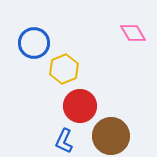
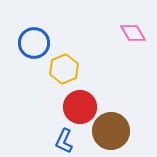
red circle: moved 1 px down
brown circle: moved 5 px up
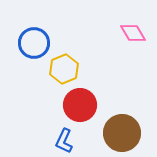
red circle: moved 2 px up
brown circle: moved 11 px right, 2 px down
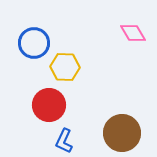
yellow hexagon: moved 1 px right, 2 px up; rotated 24 degrees clockwise
red circle: moved 31 px left
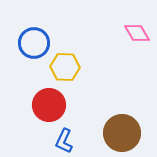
pink diamond: moved 4 px right
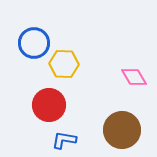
pink diamond: moved 3 px left, 44 px down
yellow hexagon: moved 1 px left, 3 px up
brown circle: moved 3 px up
blue L-shape: moved 1 px up; rotated 75 degrees clockwise
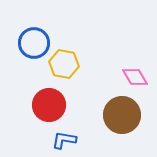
yellow hexagon: rotated 8 degrees clockwise
pink diamond: moved 1 px right
brown circle: moved 15 px up
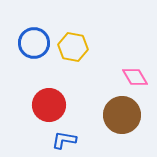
yellow hexagon: moved 9 px right, 17 px up
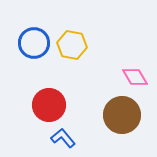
yellow hexagon: moved 1 px left, 2 px up
blue L-shape: moved 1 px left, 2 px up; rotated 40 degrees clockwise
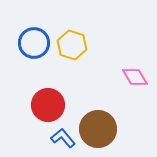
yellow hexagon: rotated 8 degrees clockwise
red circle: moved 1 px left
brown circle: moved 24 px left, 14 px down
